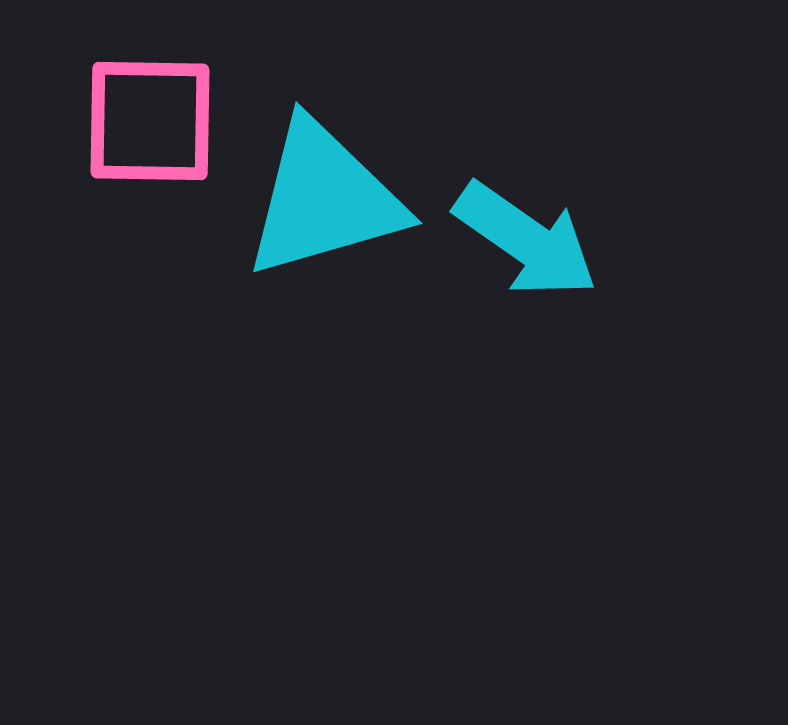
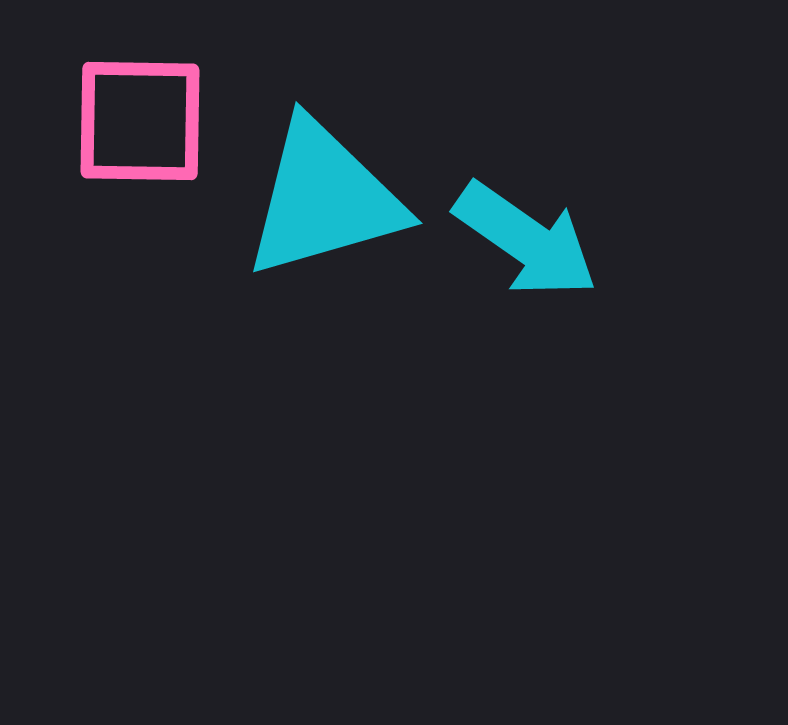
pink square: moved 10 px left
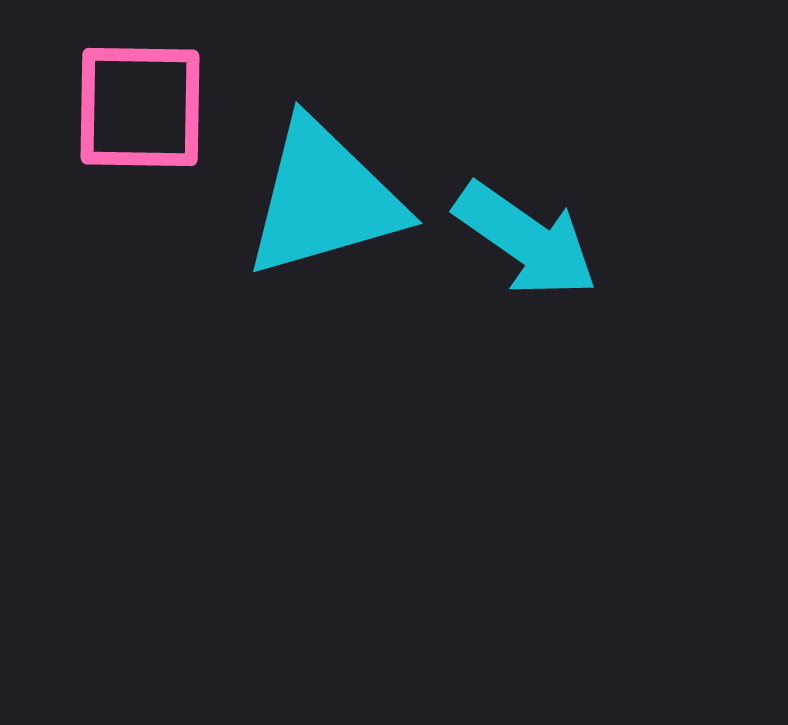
pink square: moved 14 px up
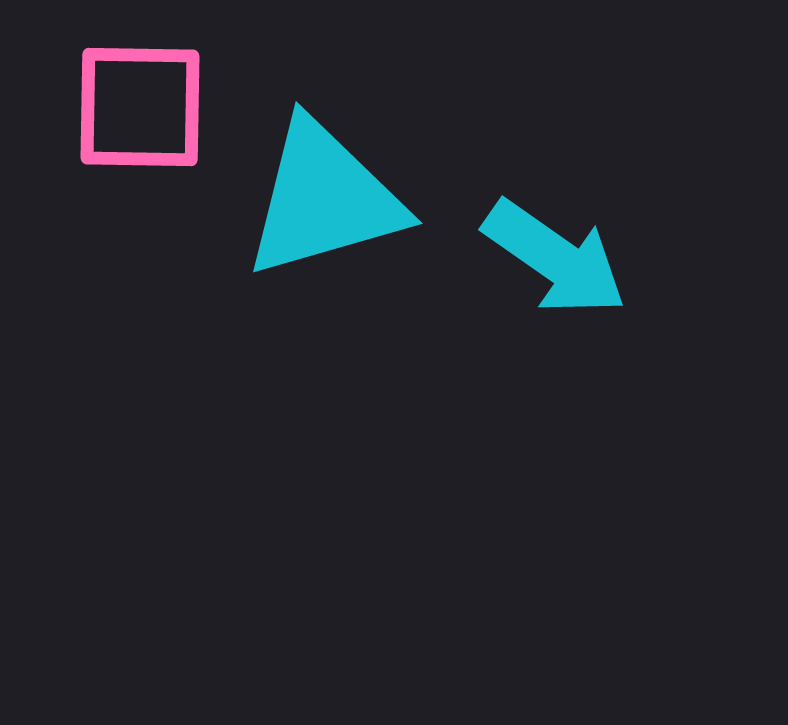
cyan arrow: moved 29 px right, 18 px down
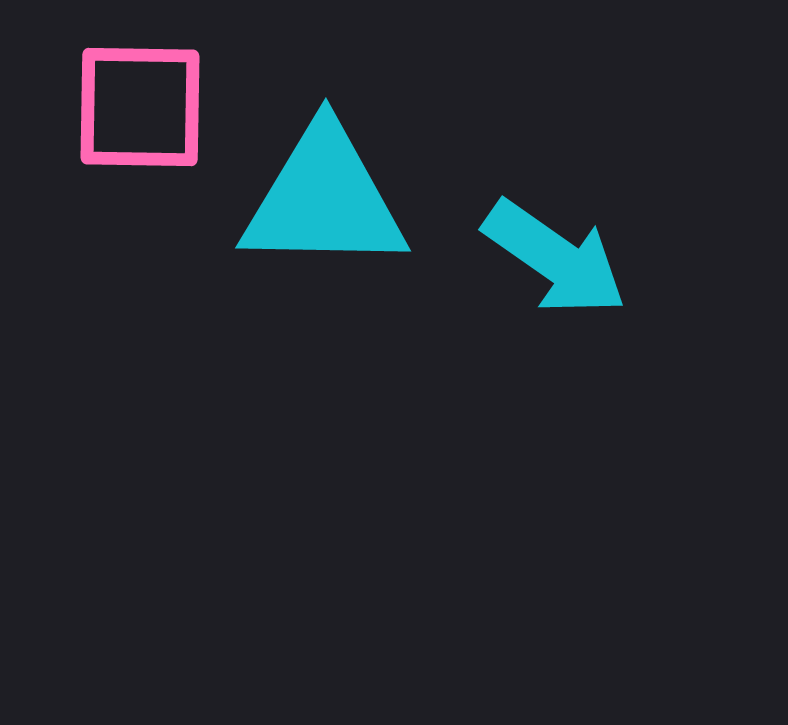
cyan triangle: rotated 17 degrees clockwise
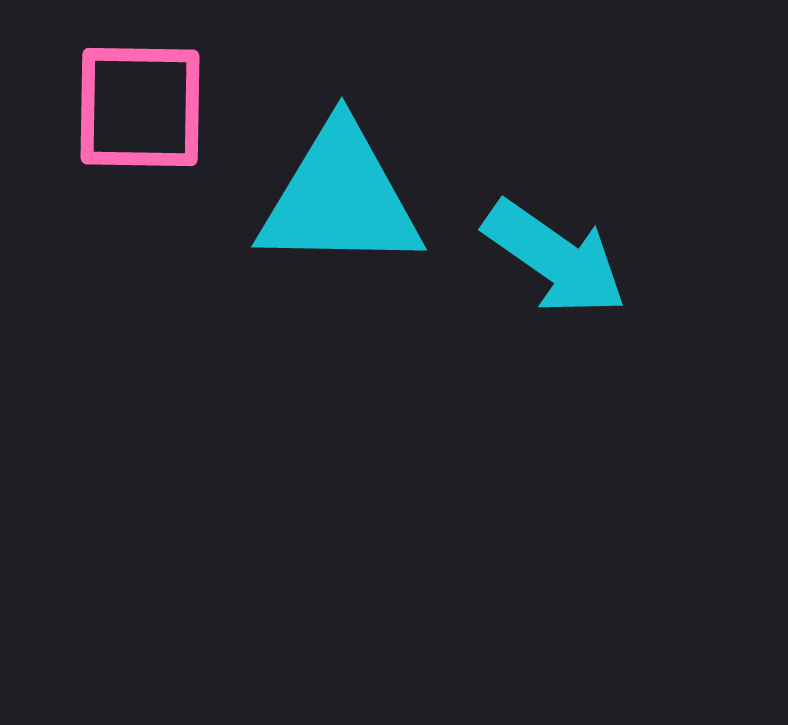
cyan triangle: moved 16 px right, 1 px up
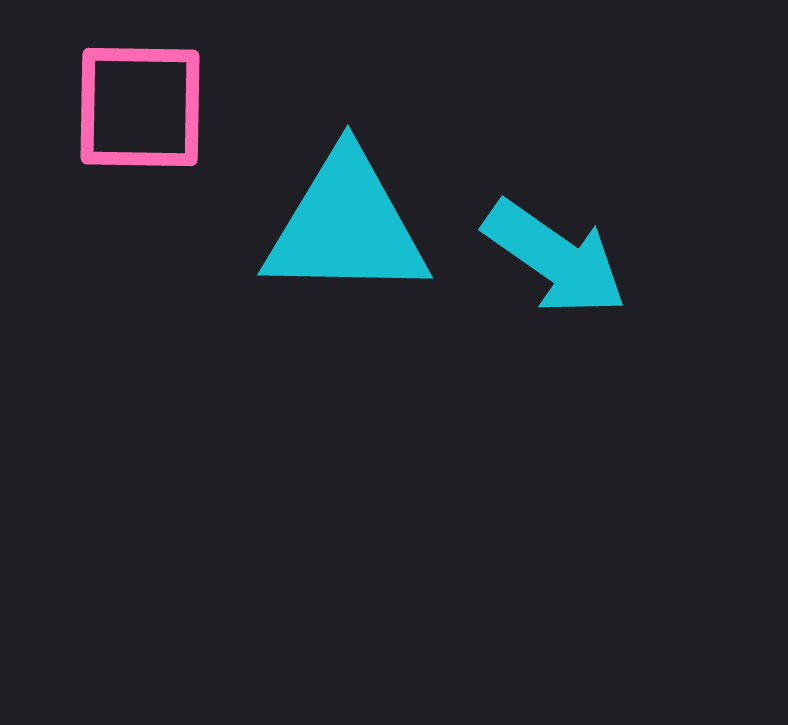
cyan triangle: moved 6 px right, 28 px down
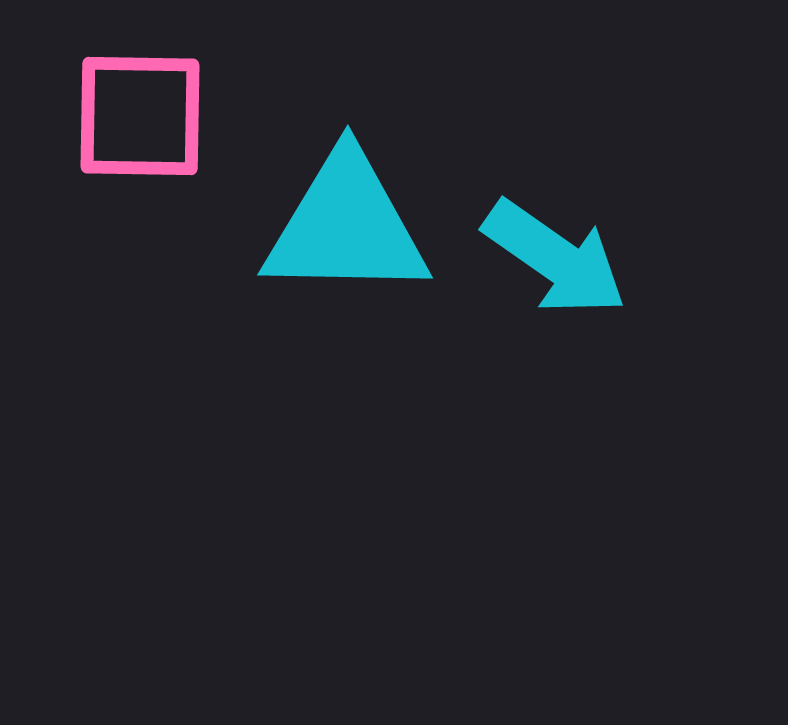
pink square: moved 9 px down
